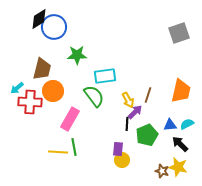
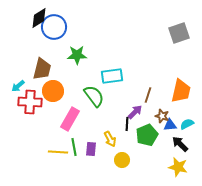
black diamond: moved 1 px up
cyan rectangle: moved 7 px right
cyan arrow: moved 1 px right, 2 px up
yellow arrow: moved 18 px left, 39 px down
purple rectangle: moved 27 px left
brown star: moved 55 px up
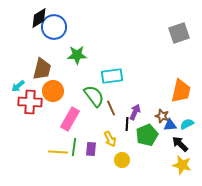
brown line: moved 37 px left, 13 px down; rotated 42 degrees counterclockwise
purple arrow: rotated 21 degrees counterclockwise
green line: rotated 18 degrees clockwise
yellow star: moved 4 px right, 2 px up
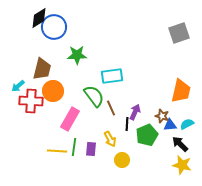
red cross: moved 1 px right, 1 px up
yellow line: moved 1 px left, 1 px up
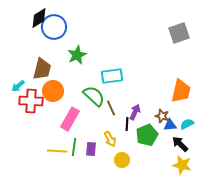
green star: rotated 24 degrees counterclockwise
green semicircle: rotated 10 degrees counterclockwise
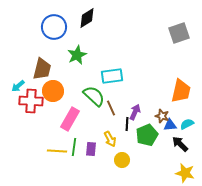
black diamond: moved 48 px right
yellow star: moved 3 px right, 8 px down
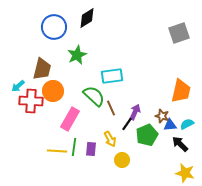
black line: rotated 32 degrees clockwise
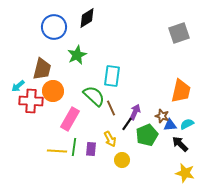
cyan rectangle: rotated 75 degrees counterclockwise
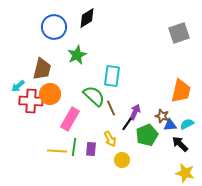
orange circle: moved 3 px left, 3 px down
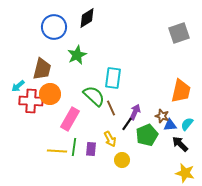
cyan rectangle: moved 1 px right, 2 px down
cyan semicircle: rotated 24 degrees counterclockwise
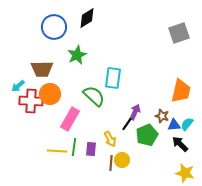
brown trapezoid: rotated 75 degrees clockwise
brown line: moved 55 px down; rotated 28 degrees clockwise
blue triangle: moved 4 px right
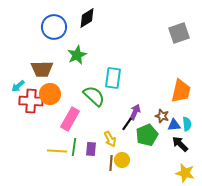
cyan semicircle: rotated 136 degrees clockwise
